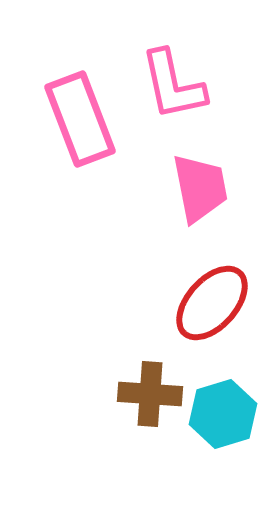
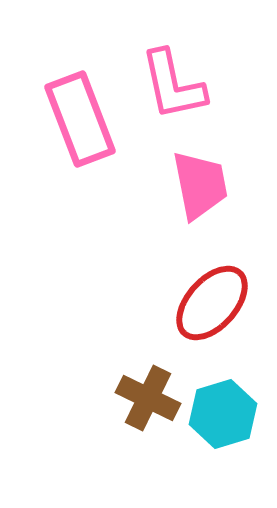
pink trapezoid: moved 3 px up
brown cross: moved 2 px left, 4 px down; rotated 22 degrees clockwise
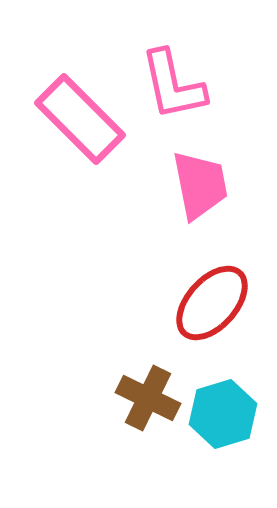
pink rectangle: rotated 24 degrees counterclockwise
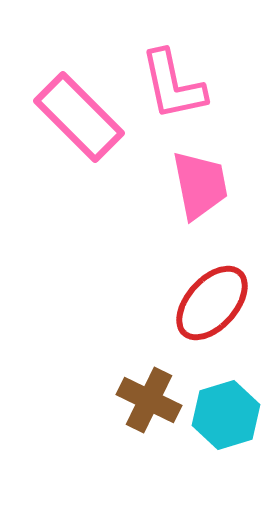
pink rectangle: moved 1 px left, 2 px up
brown cross: moved 1 px right, 2 px down
cyan hexagon: moved 3 px right, 1 px down
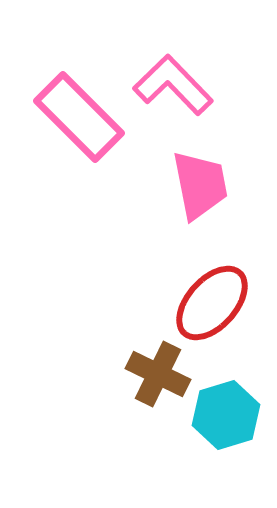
pink L-shape: rotated 148 degrees clockwise
brown cross: moved 9 px right, 26 px up
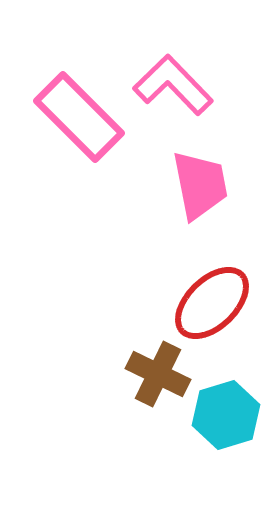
red ellipse: rotated 4 degrees clockwise
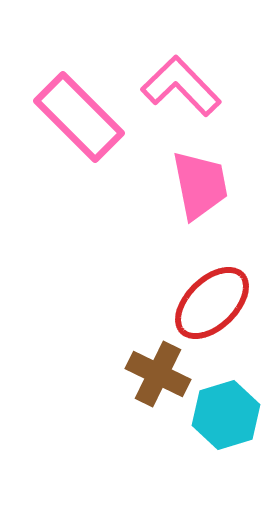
pink L-shape: moved 8 px right, 1 px down
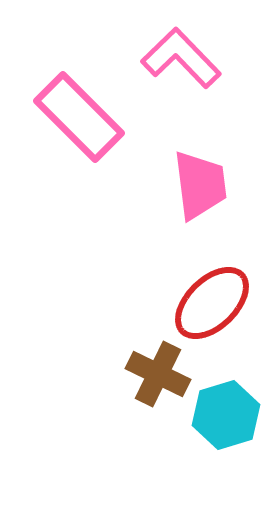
pink L-shape: moved 28 px up
pink trapezoid: rotated 4 degrees clockwise
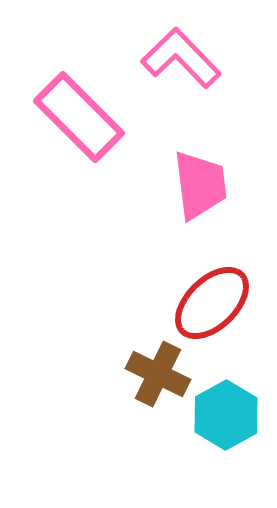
cyan hexagon: rotated 12 degrees counterclockwise
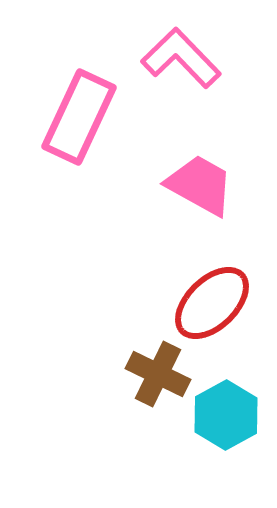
pink rectangle: rotated 70 degrees clockwise
pink trapezoid: rotated 54 degrees counterclockwise
